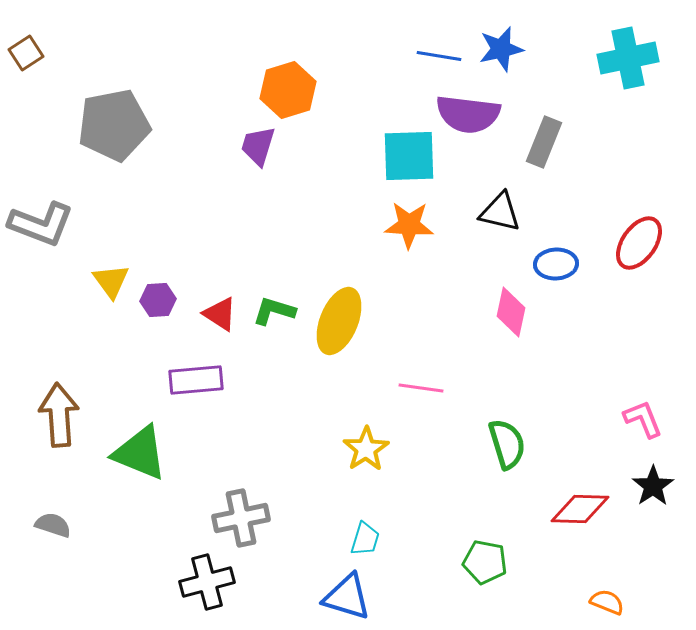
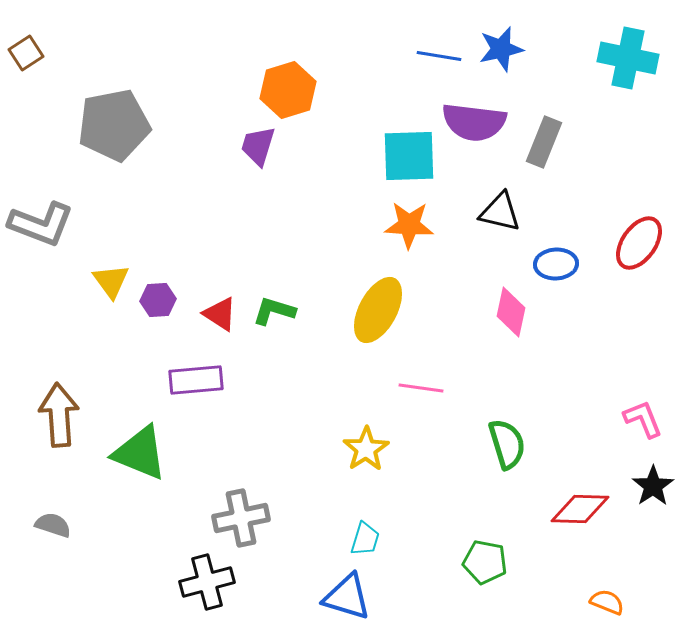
cyan cross: rotated 24 degrees clockwise
purple semicircle: moved 6 px right, 8 px down
yellow ellipse: moved 39 px right, 11 px up; rotated 6 degrees clockwise
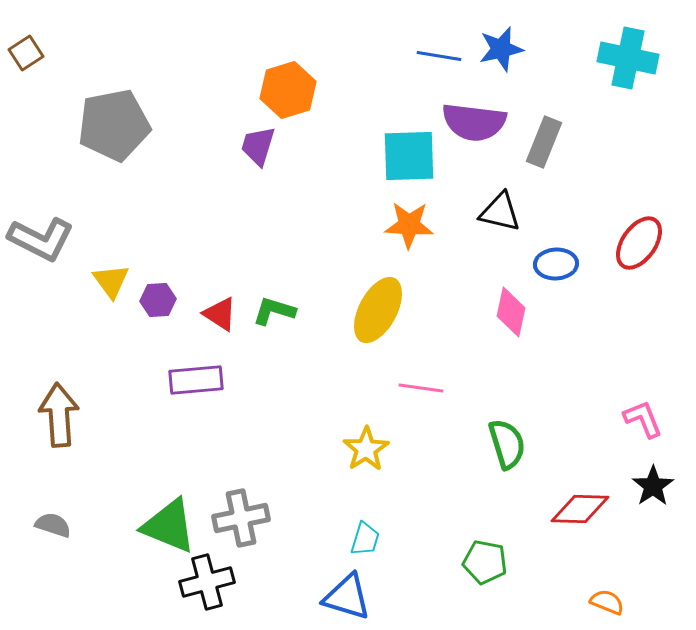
gray L-shape: moved 15 px down; rotated 6 degrees clockwise
green triangle: moved 29 px right, 73 px down
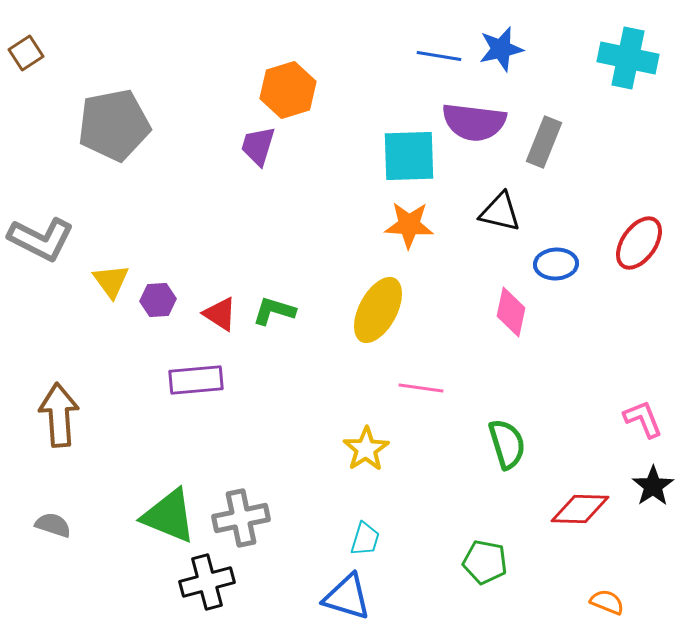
green triangle: moved 10 px up
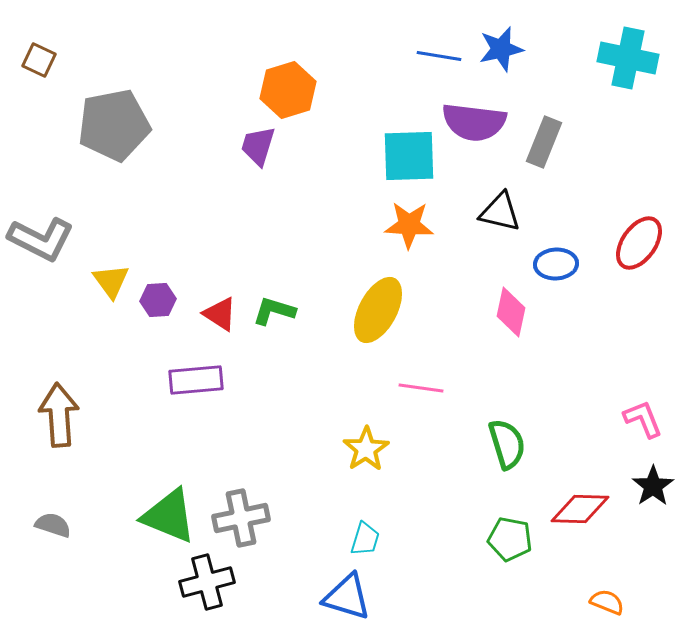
brown square: moved 13 px right, 7 px down; rotated 32 degrees counterclockwise
green pentagon: moved 25 px right, 23 px up
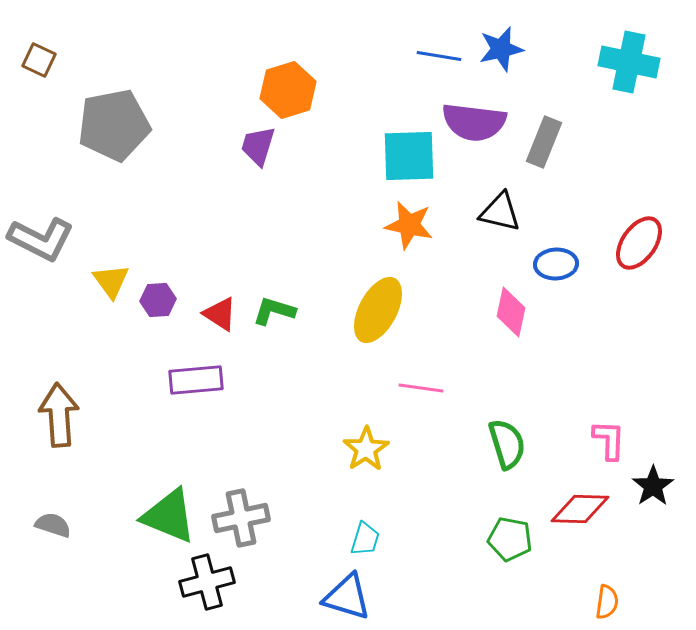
cyan cross: moved 1 px right, 4 px down
orange star: rotated 9 degrees clockwise
pink L-shape: moved 34 px left, 21 px down; rotated 24 degrees clockwise
orange semicircle: rotated 76 degrees clockwise
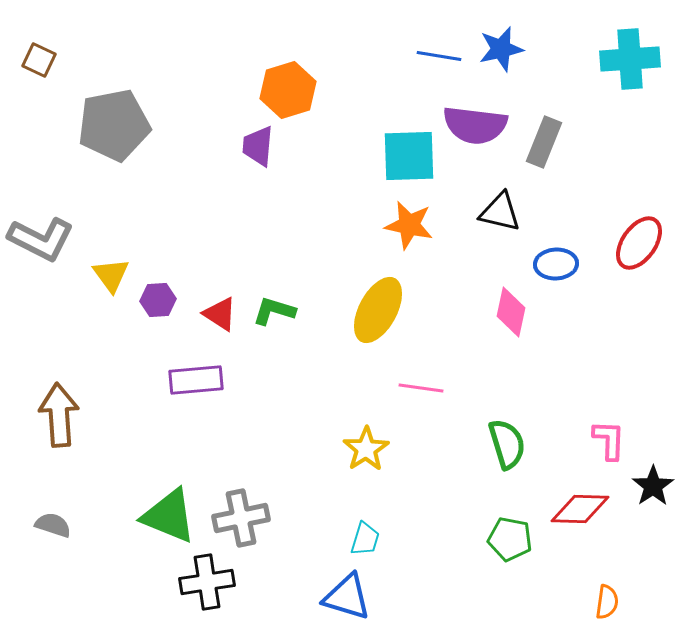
cyan cross: moved 1 px right, 3 px up; rotated 16 degrees counterclockwise
purple semicircle: moved 1 px right, 3 px down
purple trapezoid: rotated 12 degrees counterclockwise
yellow triangle: moved 6 px up
black cross: rotated 6 degrees clockwise
